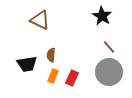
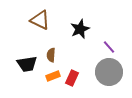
black star: moved 22 px left, 13 px down; rotated 18 degrees clockwise
orange rectangle: rotated 48 degrees clockwise
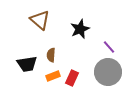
brown triangle: rotated 15 degrees clockwise
gray circle: moved 1 px left
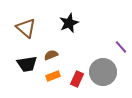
brown triangle: moved 14 px left, 8 px down
black star: moved 11 px left, 6 px up
purple line: moved 12 px right
brown semicircle: rotated 64 degrees clockwise
gray circle: moved 5 px left
red rectangle: moved 5 px right, 1 px down
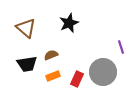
purple line: rotated 24 degrees clockwise
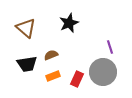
purple line: moved 11 px left
